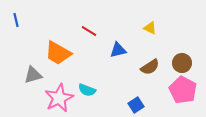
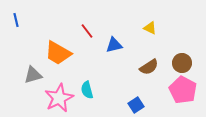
red line: moved 2 px left; rotated 21 degrees clockwise
blue triangle: moved 4 px left, 5 px up
brown semicircle: moved 1 px left
cyan semicircle: rotated 54 degrees clockwise
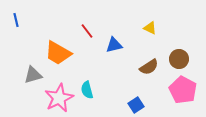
brown circle: moved 3 px left, 4 px up
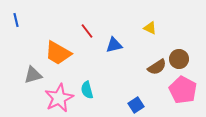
brown semicircle: moved 8 px right
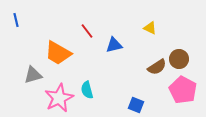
blue square: rotated 35 degrees counterclockwise
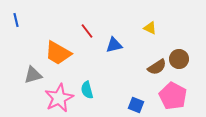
pink pentagon: moved 10 px left, 6 px down
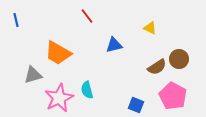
red line: moved 15 px up
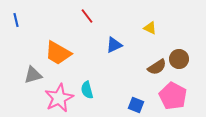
blue triangle: rotated 12 degrees counterclockwise
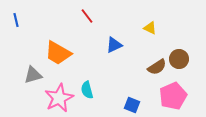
pink pentagon: rotated 20 degrees clockwise
blue square: moved 4 px left
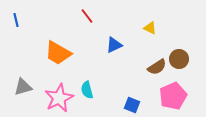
gray triangle: moved 10 px left, 12 px down
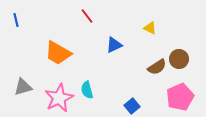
pink pentagon: moved 7 px right, 1 px down
blue square: moved 1 px down; rotated 28 degrees clockwise
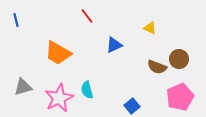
brown semicircle: rotated 54 degrees clockwise
